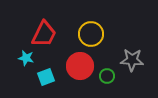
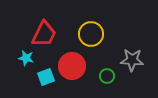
red circle: moved 8 px left
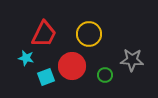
yellow circle: moved 2 px left
green circle: moved 2 px left, 1 px up
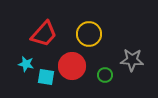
red trapezoid: rotated 16 degrees clockwise
cyan star: moved 6 px down
cyan square: rotated 30 degrees clockwise
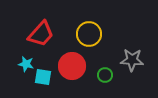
red trapezoid: moved 3 px left
cyan square: moved 3 px left
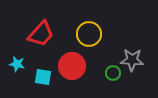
cyan star: moved 9 px left
green circle: moved 8 px right, 2 px up
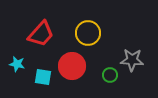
yellow circle: moved 1 px left, 1 px up
green circle: moved 3 px left, 2 px down
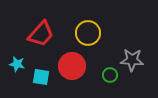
cyan square: moved 2 px left
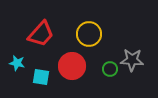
yellow circle: moved 1 px right, 1 px down
cyan star: moved 1 px up
green circle: moved 6 px up
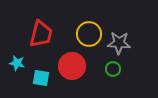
red trapezoid: rotated 28 degrees counterclockwise
gray star: moved 13 px left, 17 px up
green circle: moved 3 px right
cyan square: moved 1 px down
